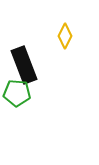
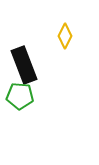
green pentagon: moved 3 px right, 3 px down
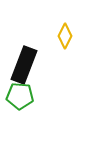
black rectangle: rotated 42 degrees clockwise
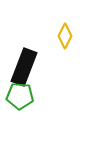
black rectangle: moved 2 px down
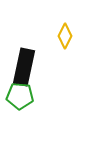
black rectangle: rotated 9 degrees counterclockwise
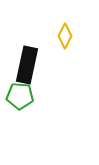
black rectangle: moved 3 px right, 2 px up
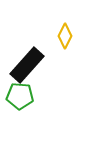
black rectangle: rotated 30 degrees clockwise
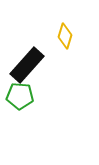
yellow diamond: rotated 10 degrees counterclockwise
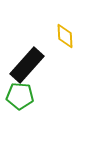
yellow diamond: rotated 20 degrees counterclockwise
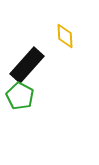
green pentagon: rotated 24 degrees clockwise
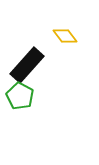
yellow diamond: rotated 35 degrees counterclockwise
